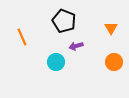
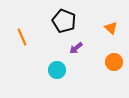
orange triangle: rotated 16 degrees counterclockwise
purple arrow: moved 2 px down; rotated 24 degrees counterclockwise
cyan circle: moved 1 px right, 8 px down
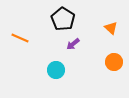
black pentagon: moved 1 px left, 2 px up; rotated 10 degrees clockwise
orange line: moved 2 px left, 1 px down; rotated 42 degrees counterclockwise
purple arrow: moved 3 px left, 4 px up
cyan circle: moved 1 px left
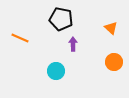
black pentagon: moved 2 px left; rotated 20 degrees counterclockwise
purple arrow: rotated 128 degrees clockwise
cyan circle: moved 1 px down
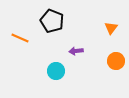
black pentagon: moved 9 px left, 2 px down; rotated 10 degrees clockwise
orange triangle: rotated 24 degrees clockwise
purple arrow: moved 3 px right, 7 px down; rotated 96 degrees counterclockwise
orange circle: moved 2 px right, 1 px up
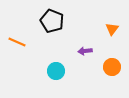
orange triangle: moved 1 px right, 1 px down
orange line: moved 3 px left, 4 px down
purple arrow: moved 9 px right
orange circle: moved 4 px left, 6 px down
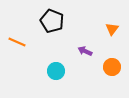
purple arrow: rotated 32 degrees clockwise
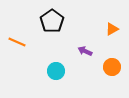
black pentagon: rotated 15 degrees clockwise
orange triangle: rotated 24 degrees clockwise
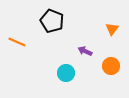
black pentagon: rotated 15 degrees counterclockwise
orange triangle: rotated 24 degrees counterclockwise
orange circle: moved 1 px left, 1 px up
cyan circle: moved 10 px right, 2 px down
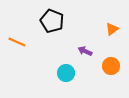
orange triangle: rotated 16 degrees clockwise
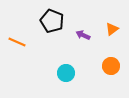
purple arrow: moved 2 px left, 16 px up
